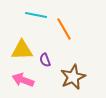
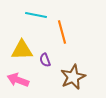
orange line: moved 2 px left, 3 px down; rotated 15 degrees clockwise
pink arrow: moved 5 px left
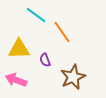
cyan line: rotated 25 degrees clockwise
orange line: rotated 20 degrees counterclockwise
yellow triangle: moved 3 px left, 1 px up
pink arrow: moved 2 px left
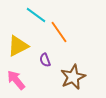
orange line: moved 3 px left
yellow triangle: moved 1 px left, 3 px up; rotated 25 degrees counterclockwise
pink arrow: rotated 30 degrees clockwise
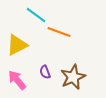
orange line: rotated 35 degrees counterclockwise
yellow triangle: moved 1 px left, 1 px up
purple semicircle: moved 12 px down
pink arrow: moved 1 px right
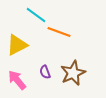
brown star: moved 4 px up
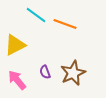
orange line: moved 6 px right, 8 px up
yellow triangle: moved 2 px left
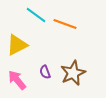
yellow triangle: moved 2 px right
